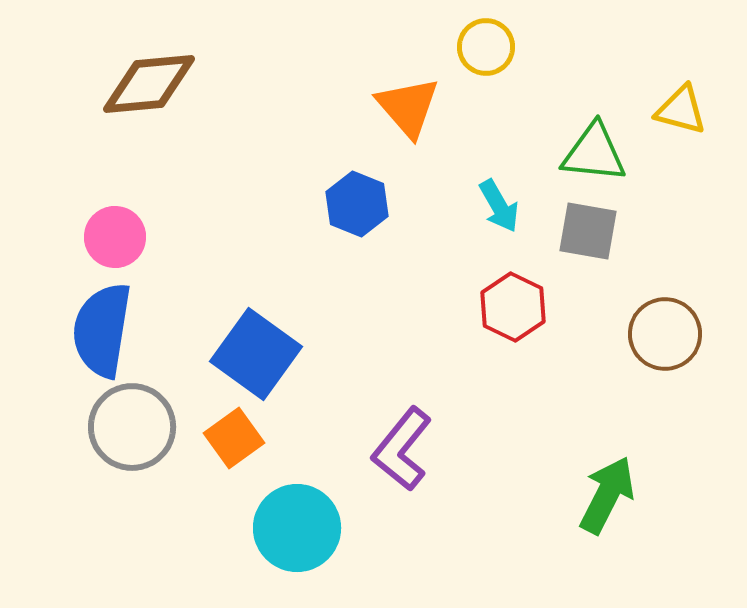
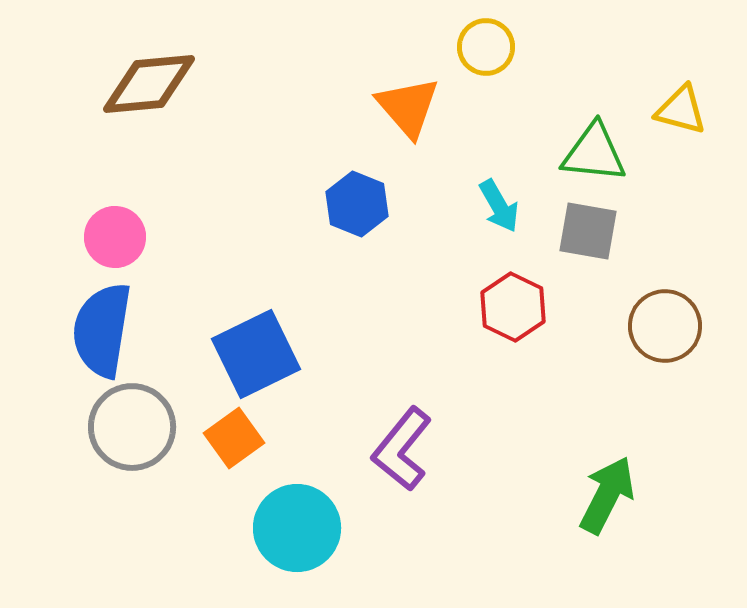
brown circle: moved 8 px up
blue square: rotated 28 degrees clockwise
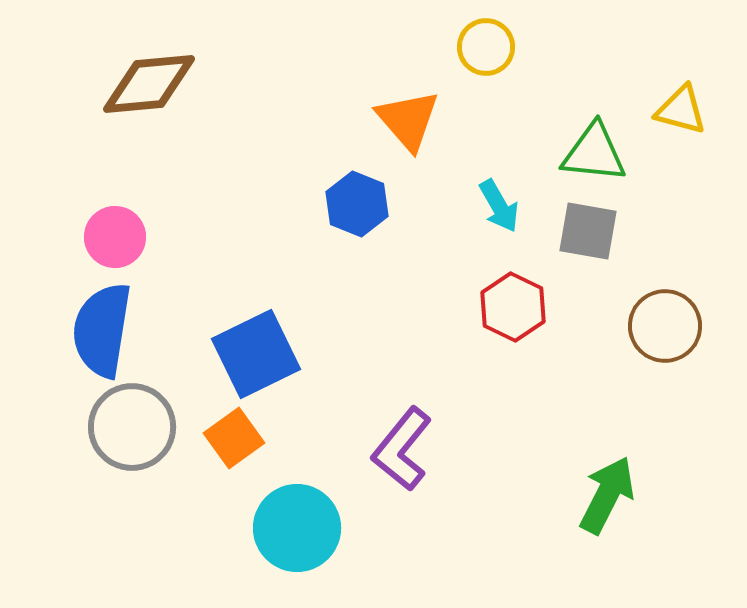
orange triangle: moved 13 px down
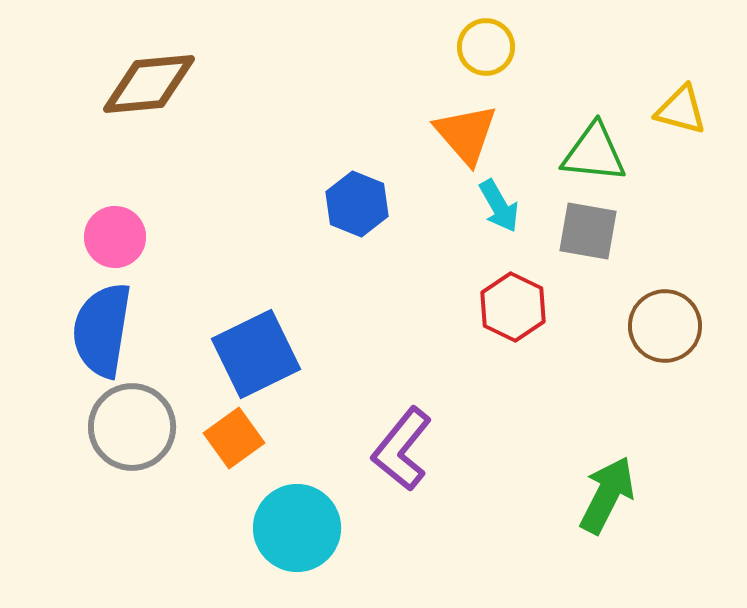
orange triangle: moved 58 px right, 14 px down
